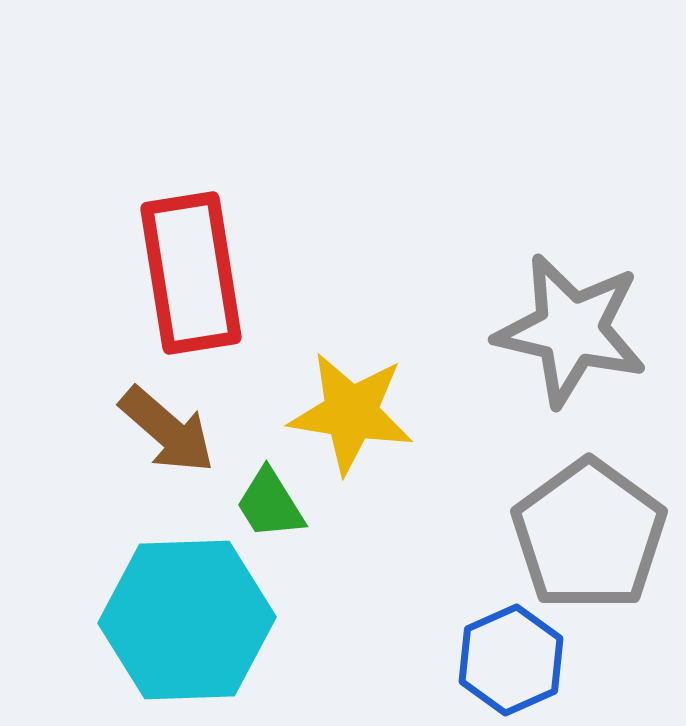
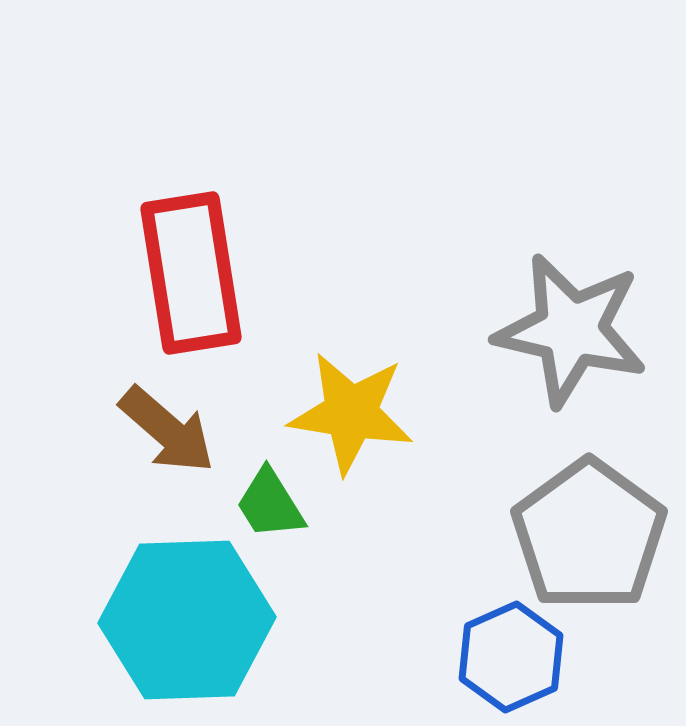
blue hexagon: moved 3 px up
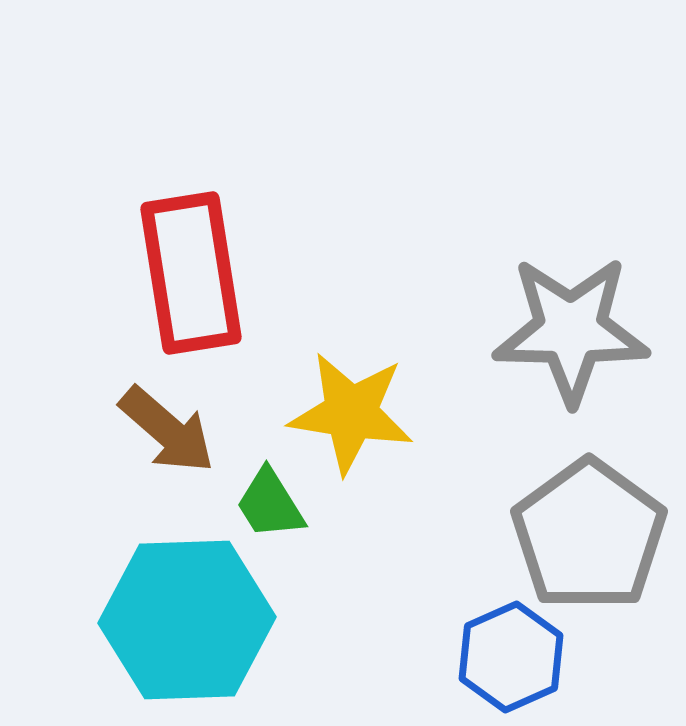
gray star: rotated 12 degrees counterclockwise
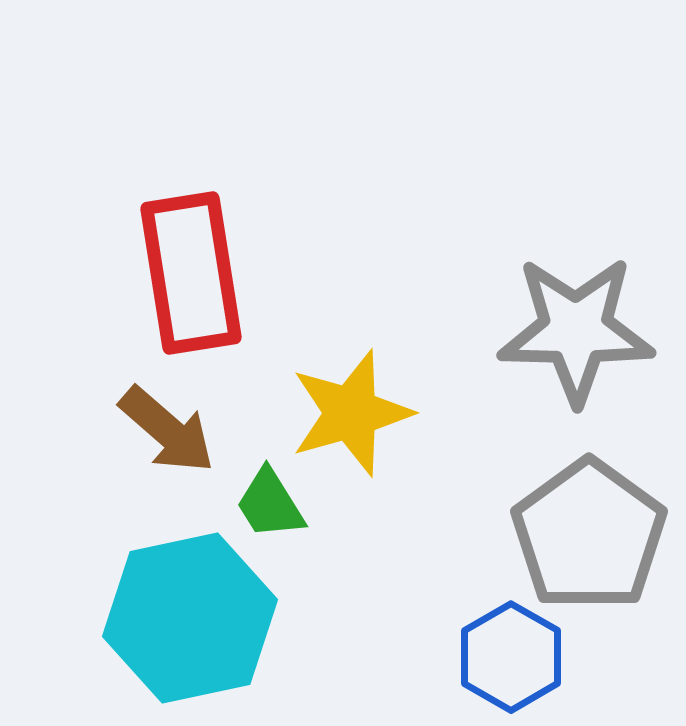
gray star: moved 5 px right
yellow star: rotated 25 degrees counterclockwise
cyan hexagon: moved 3 px right, 2 px up; rotated 10 degrees counterclockwise
blue hexagon: rotated 6 degrees counterclockwise
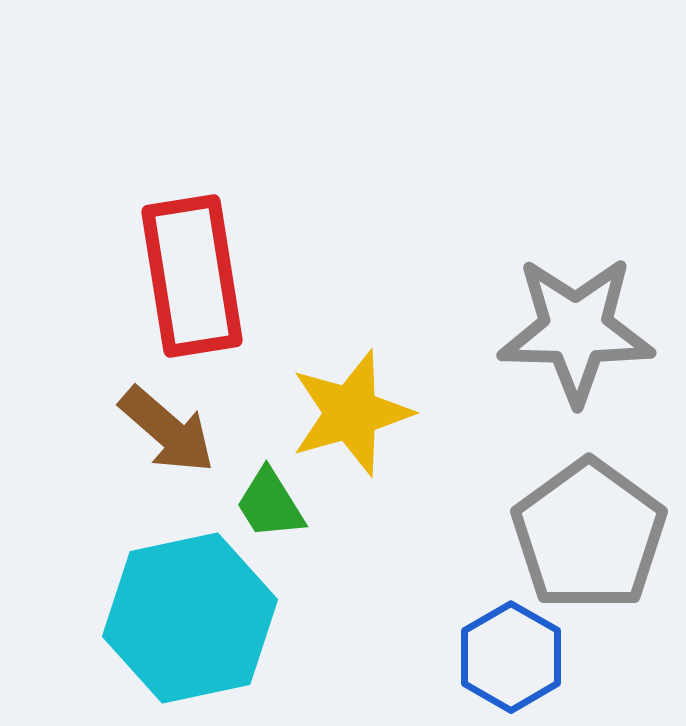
red rectangle: moved 1 px right, 3 px down
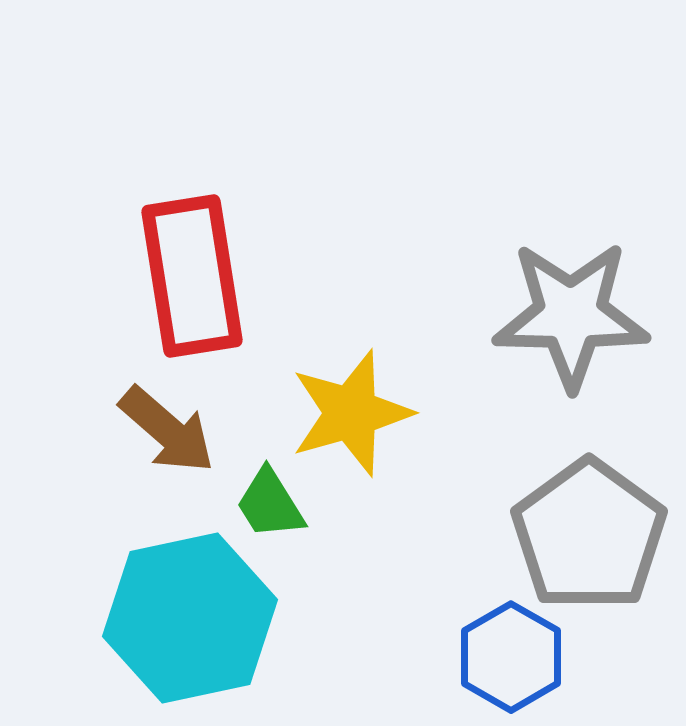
gray star: moved 5 px left, 15 px up
